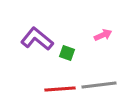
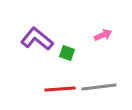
gray line: moved 2 px down
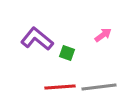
pink arrow: rotated 12 degrees counterclockwise
red line: moved 2 px up
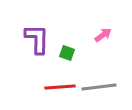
purple L-shape: rotated 52 degrees clockwise
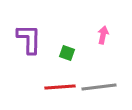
pink arrow: rotated 42 degrees counterclockwise
purple L-shape: moved 8 px left
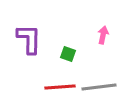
green square: moved 1 px right, 1 px down
